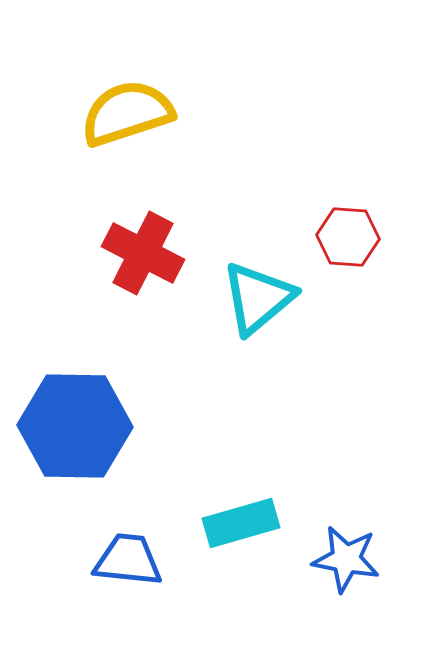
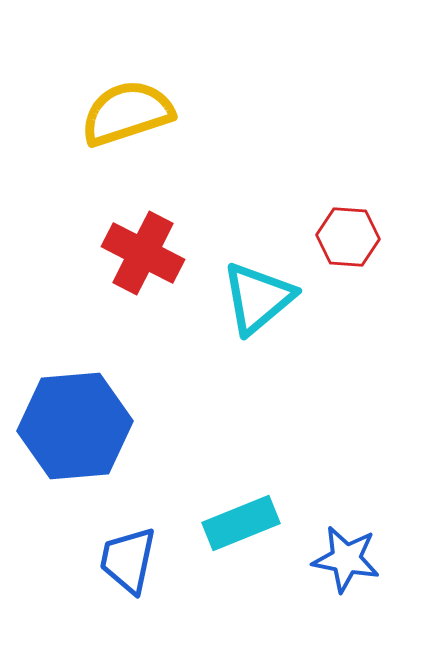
blue hexagon: rotated 6 degrees counterclockwise
cyan rectangle: rotated 6 degrees counterclockwise
blue trapezoid: rotated 84 degrees counterclockwise
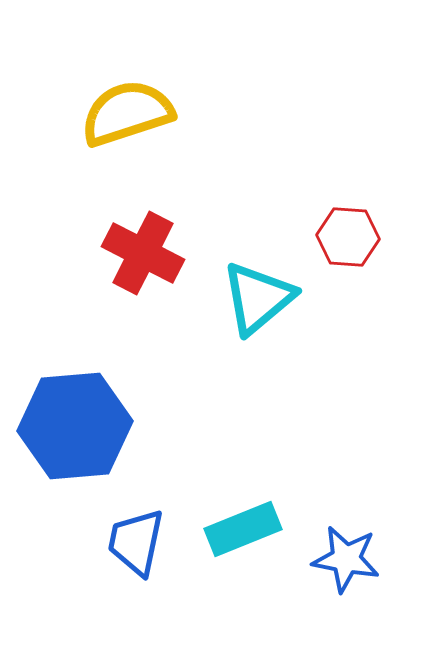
cyan rectangle: moved 2 px right, 6 px down
blue trapezoid: moved 8 px right, 18 px up
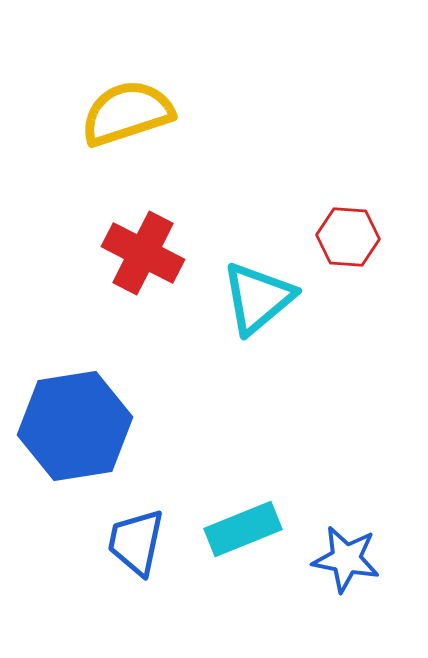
blue hexagon: rotated 4 degrees counterclockwise
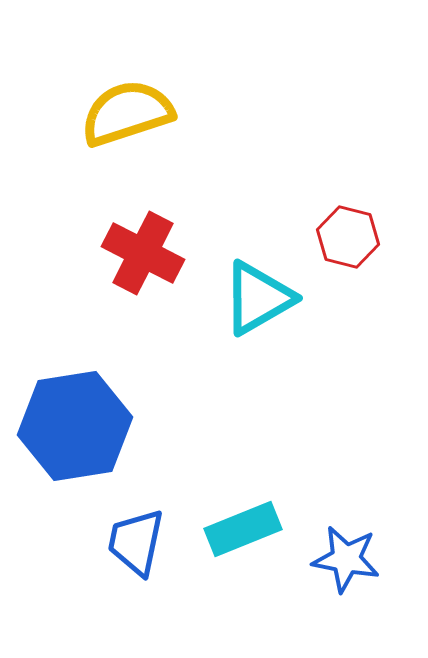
red hexagon: rotated 10 degrees clockwise
cyan triangle: rotated 10 degrees clockwise
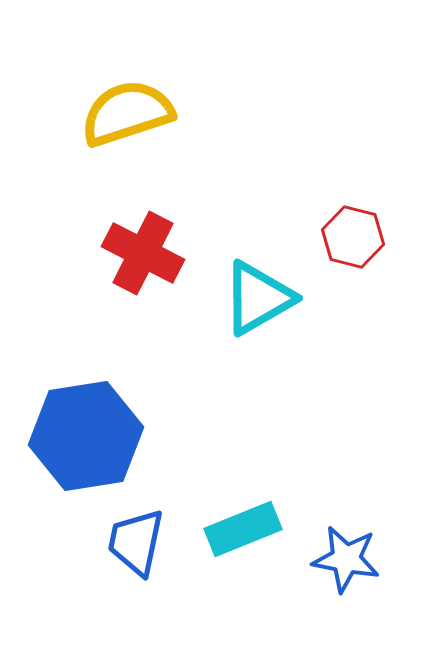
red hexagon: moved 5 px right
blue hexagon: moved 11 px right, 10 px down
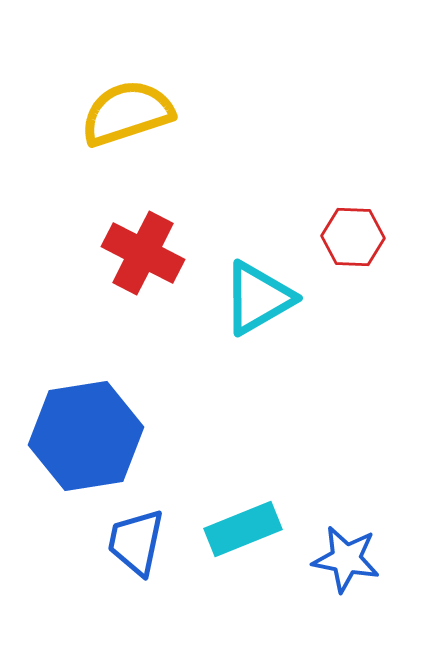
red hexagon: rotated 12 degrees counterclockwise
